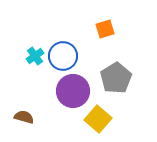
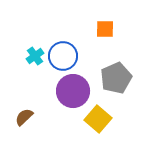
orange square: rotated 18 degrees clockwise
gray pentagon: rotated 8 degrees clockwise
brown semicircle: rotated 60 degrees counterclockwise
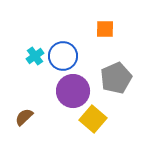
yellow square: moved 5 px left
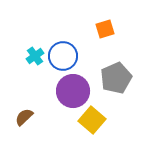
orange square: rotated 18 degrees counterclockwise
yellow square: moved 1 px left, 1 px down
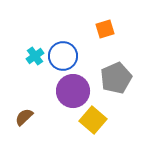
yellow square: moved 1 px right
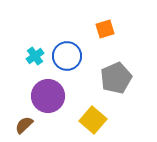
blue circle: moved 4 px right
purple circle: moved 25 px left, 5 px down
brown semicircle: moved 8 px down
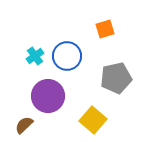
gray pentagon: rotated 12 degrees clockwise
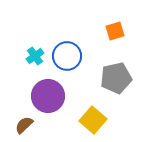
orange square: moved 10 px right, 2 px down
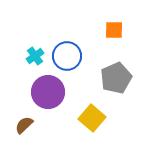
orange square: moved 1 px left, 1 px up; rotated 18 degrees clockwise
gray pentagon: rotated 12 degrees counterclockwise
purple circle: moved 4 px up
yellow square: moved 1 px left, 2 px up
